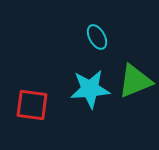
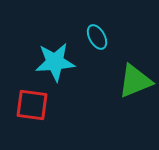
cyan star: moved 35 px left, 27 px up
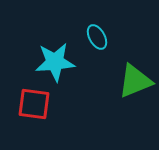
red square: moved 2 px right, 1 px up
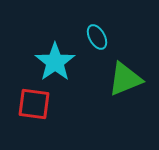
cyan star: rotated 30 degrees counterclockwise
green triangle: moved 10 px left, 2 px up
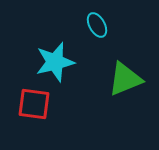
cyan ellipse: moved 12 px up
cyan star: rotated 21 degrees clockwise
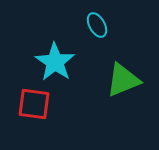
cyan star: rotated 24 degrees counterclockwise
green triangle: moved 2 px left, 1 px down
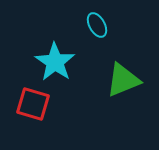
red square: moved 1 px left; rotated 8 degrees clockwise
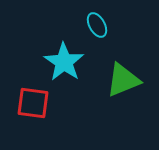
cyan star: moved 9 px right
red square: moved 1 px up; rotated 8 degrees counterclockwise
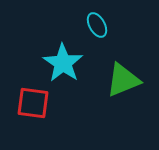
cyan star: moved 1 px left, 1 px down
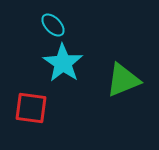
cyan ellipse: moved 44 px left; rotated 15 degrees counterclockwise
red square: moved 2 px left, 5 px down
